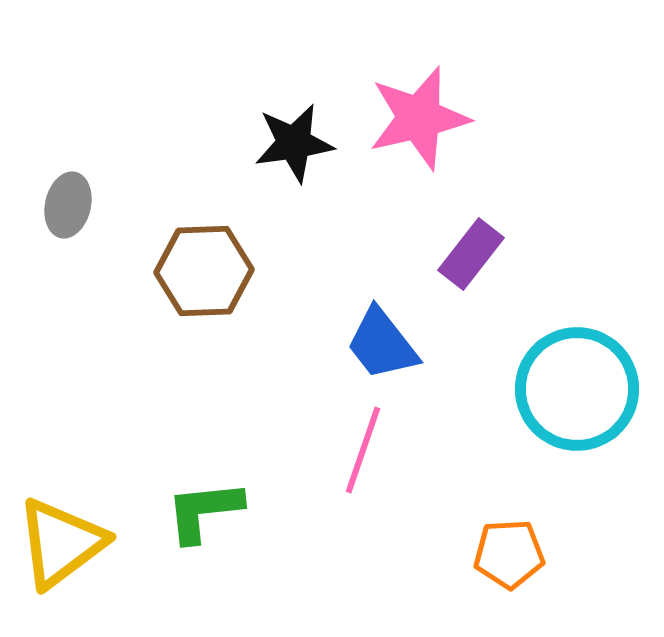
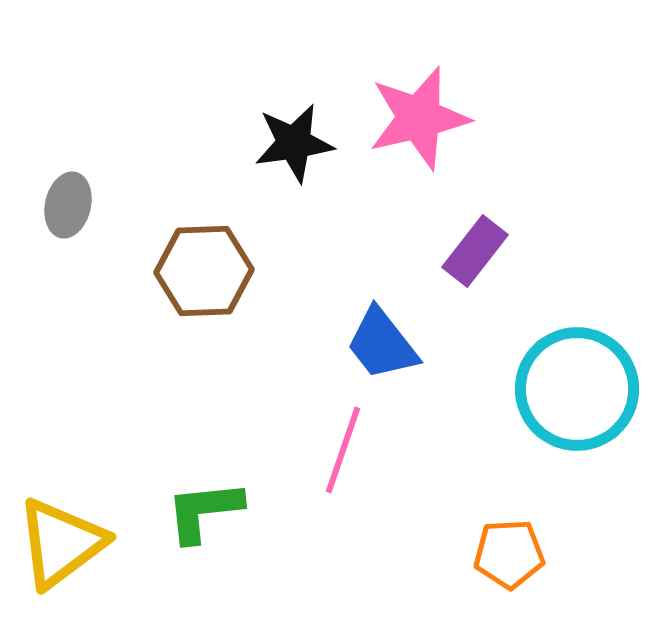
purple rectangle: moved 4 px right, 3 px up
pink line: moved 20 px left
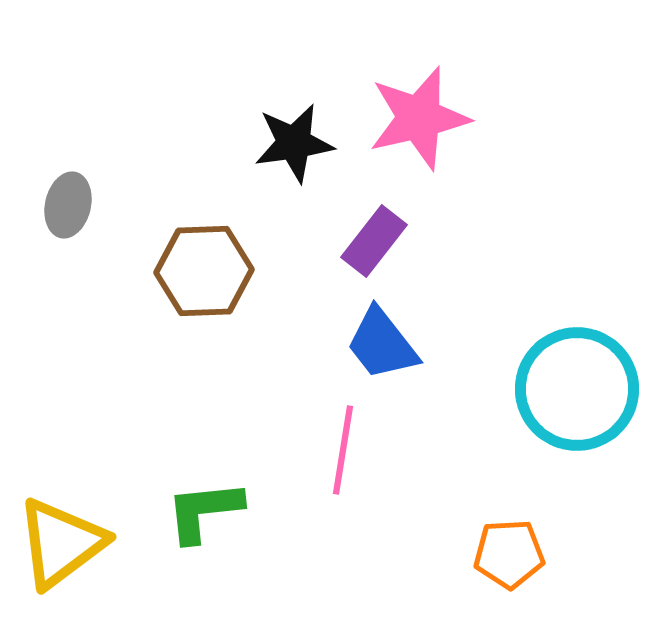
purple rectangle: moved 101 px left, 10 px up
pink line: rotated 10 degrees counterclockwise
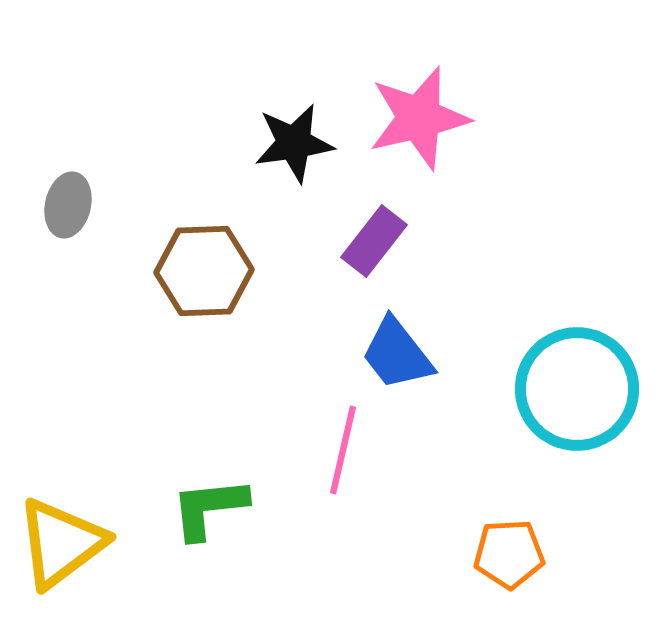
blue trapezoid: moved 15 px right, 10 px down
pink line: rotated 4 degrees clockwise
green L-shape: moved 5 px right, 3 px up
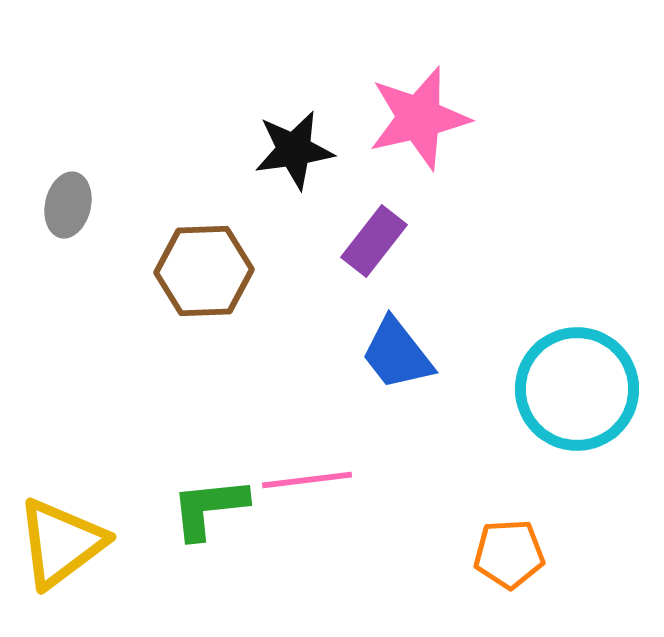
black star: moved 7 px down
pink line: moved 36 px left, 30 px down; rotated 70 degrees clockwise
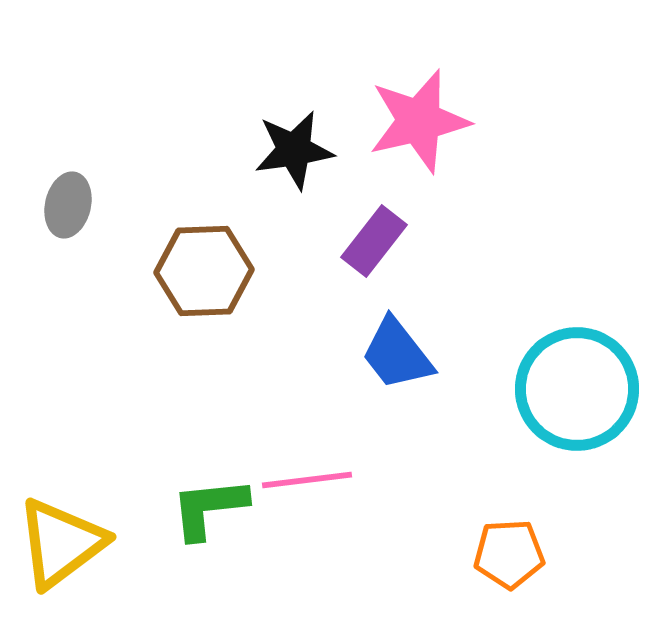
pink star: moved 3 px down
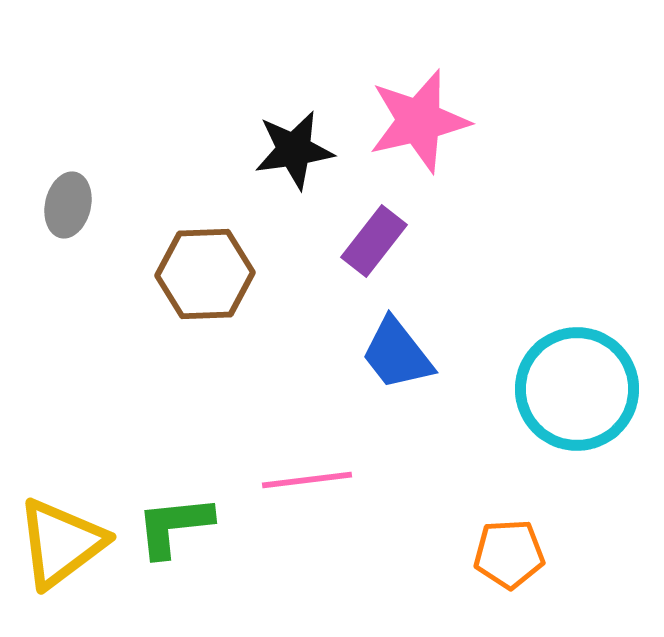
brown hexagon: moved 1 px right, 3 px down
green L-shape: moved 35 px left, 18 px down
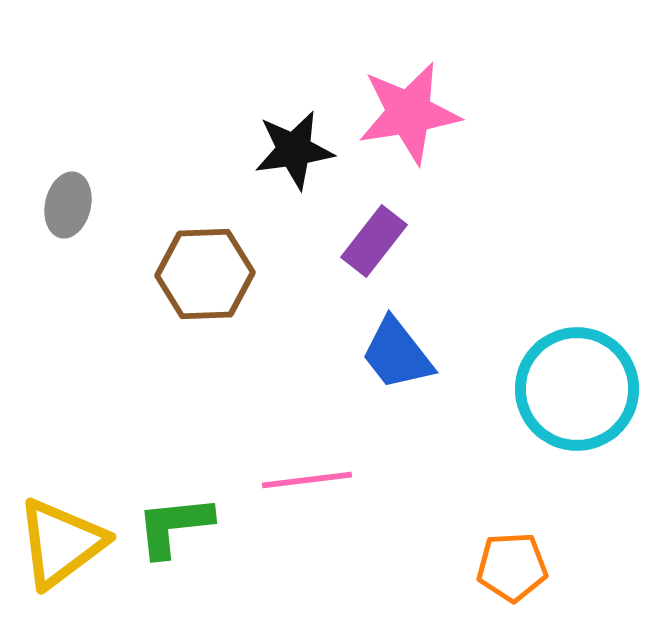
pink star: moved 10 px left, 8 px up; rotated 4 degrees clockwise
orange pentagon: moved 3 px right, 13 px down
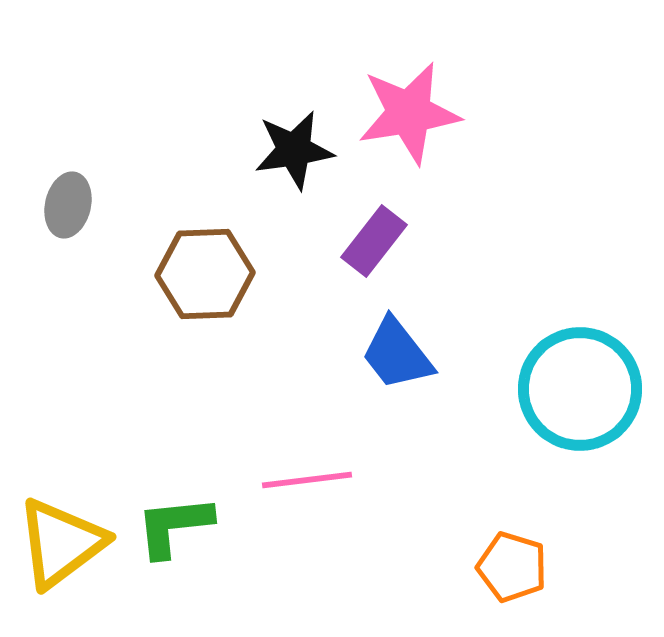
cyan circle: moved 3 px right
orange pentagon: rotated 20 degrees clockwise
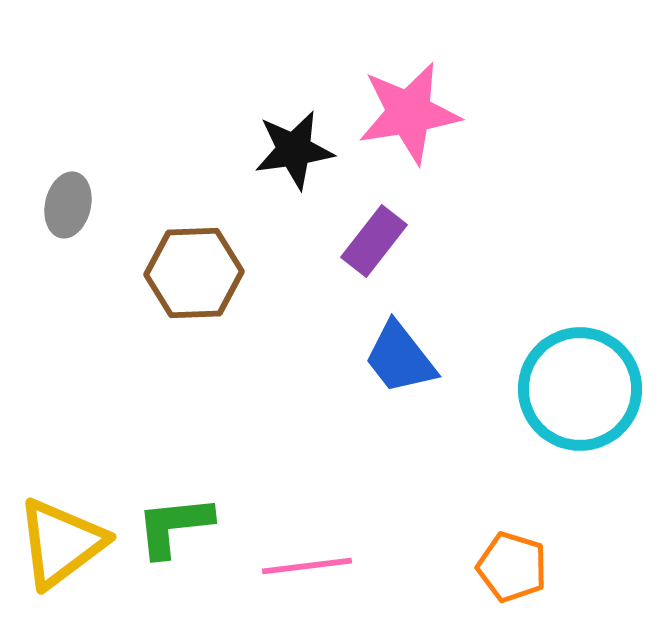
brown hexagon: moved 11 px left, 1 px up
blue trapezoid: moved 3 px right, 4 px down
pink line: moved 86 px down
